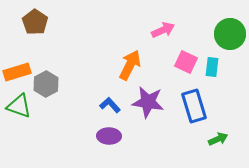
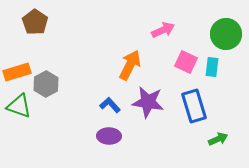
green circle: moved 4 px left
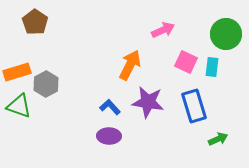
blue L-shape: moved 2 px down
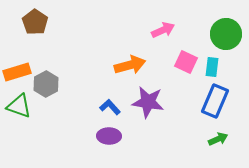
orange arrow: rotated 48 degrees clockwise
blue rectangle: moved 21 px right, 5 px up; rotated 40 degrees clockwise
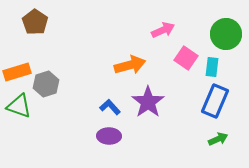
pink square: moved 4 px up; rotated 10 degrees clockwise
gray hexagon: rotated 10 degrees clockwise
purple star: rotated 28 degrees clockwise
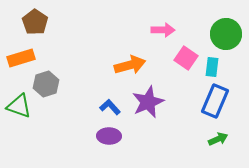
pink arrow: rotated 25 degrees clockwise
orange rectangle: moved 4 px right, 14 px up
purple star: rotated 12 degrees clockwise
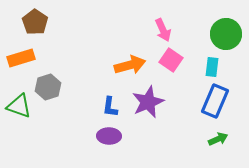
pink arrow: rotated 65 degrees clockwise
pink square: moved 15 px left, 2 px down
gray hexagon: moved 2 px right, 3 px down
blue L-shape: rotated 130 degrees counterclockwise
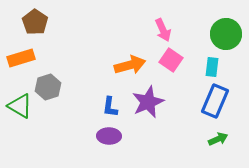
green triangle: moved 1 px right; rotated 12 degrees clockwise
